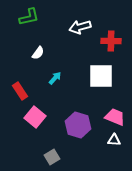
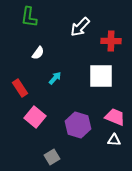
green L-shape: rotated 110 degrees clockwise
white arrow: rotated 30 degrees counterclockwise
red rectangle: moved 3 px up
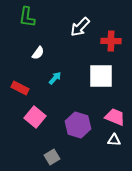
green L-shape: moved 2 px left
red rectangle: rotated 30 degrees counterclockwise
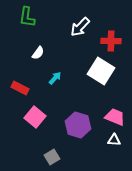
white square: moved 5 px up; rotated 32 degrees clockwise
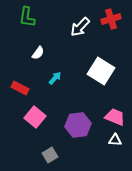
red cross: moved 22 px up; rotated 18 degrees counterclockwise
purple hexagon: rotated 25 degrees counterclockwise
white triangle: moved 1 px right
gray square: moved 2 px left, 2 px up
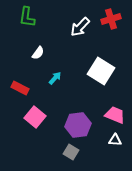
pink trapezoid: moved 2 px up
gray square: moved 21 px right, 3 px up; rotated 28 degrees counterclockwise
